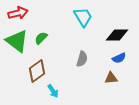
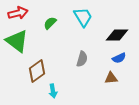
green semicircle: moved 9 px right, 15 px up
cyan arrow: rotated 24 degrees clockwise
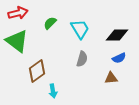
cyan trapezoid: moved 3 px left, 12 px down
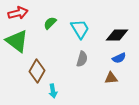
brown diamond: rotated 25 degrees counterclockwise
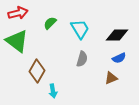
brown triangle: rotated 16 degrees counterclockwise
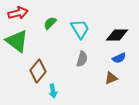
brown diamond: moved 1 px right; rotated 10 degrees clockwise
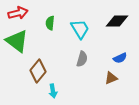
green semicircle: rotated 40 degrees counterclockwise
black diamond: moved 14 px up
blue semicircle: moved 1 px right
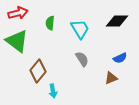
gray semicircle: rotated 49 degrees counterclockwise
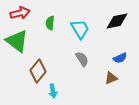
red arrow: moved 2 px right
black diamond: rotated 10 degrees counterclockwise
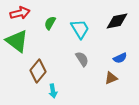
green semicircle: rotated 24 degrees clockwise
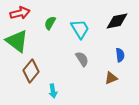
blue semicircle: moved 3 px up; rotated 72 degrees counterclockwise
brown diamond: moved 7 px left
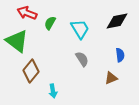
red arrow: moved 7 px right; rotated 144 degrees counterclockwise
